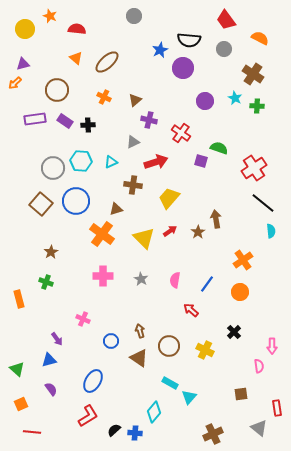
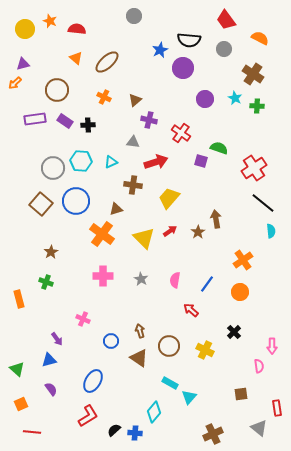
orange star at (50, 16): moved 5 px down
purple circle at (205, 101): moved 2 px up
gray triangle at (133, 142): rotated 32 degrees clockwise
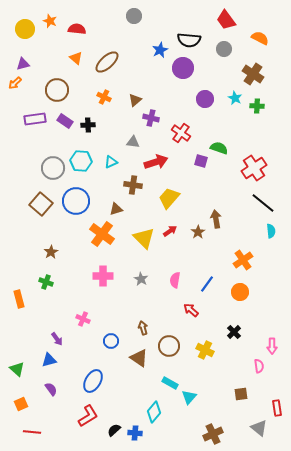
purple cross at (149, 120): moved 2 px right, 2 px up
brown arrow at (140, 331): moved 3 px right, 3 px up
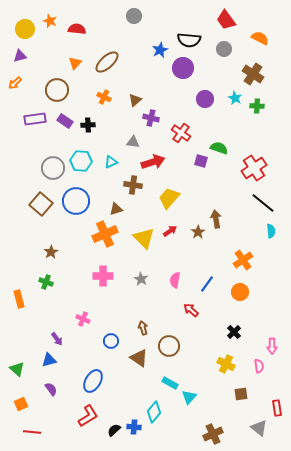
orange triangle at (76, 58): moved 1 px left, 5 px down; rotated 32 degrees clockwise
purple triangle at (23, 64): moved 3 px left, 8 px up
red arrow at (156, 162): moved 3 px left
orange cross at (102, 234): moved 3 px right; rotated 30 degrees clockwise
yellow cross at (205, 350): moved 21 px right, 14 px down
blue cross at (135, 433): moved 1 px left, 6 px up
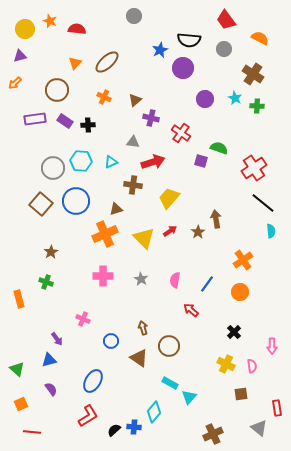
pink semicircle at (259, 366): moved 7 px left
